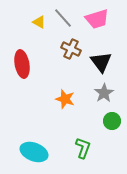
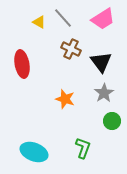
pink trapezoid: moved 6 px right; rotated 15 degrees counterclockwise
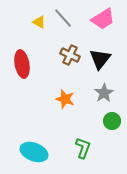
brown cross: moved 1 px left, 6 px down
black triangle: moved 1 px left, 3 px up; rotated 15 degrees clockwise
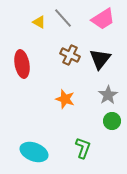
gray star: moved 4 px right, 2 px down
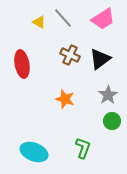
black triangle: rotated 15 degrees clockwise
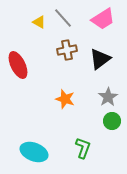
brown cross: moved 3 px left, 5 px up; rotated 36 degrees counterclockwise
red ellipse: moved 4 px left, 1 px down; rotated 16 degrees counterclockwise
gray star: moved 2 px down
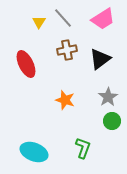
yellow triangle: rotated 32 degrees clockwise
red ellipse: moved 8 px right, 1 px up
orange star: moved 1 px down
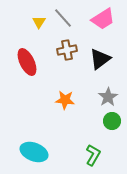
red ellipse: moved 1 px right, 2 px up
orange star: rotated 12 degrees counterclockwise
green L-shape: moved 10 px right, 7 px down; rotated 10 degrees clockwise
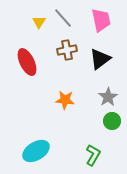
pink trapezoid: moved 2 px left, 1 px down; rotated 70 degrees counterclockwise
cyan ellipse: moved 2 px right, 1 px up; rotated 52 degrees counterclockwise
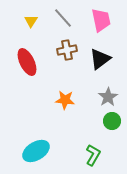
yellow triangle: moved 8 px left, 1 px up
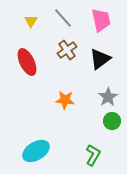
brown cross: rotated 24 degrees counterclockwise
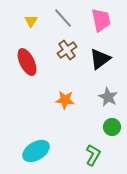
gray star: rotated 12 degrees counterclockwise
green circle: moved 6 px down
